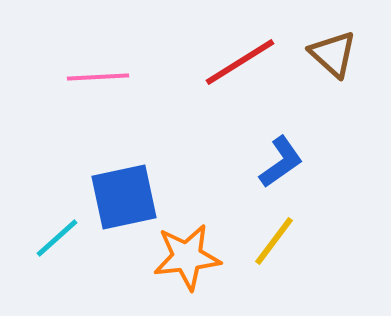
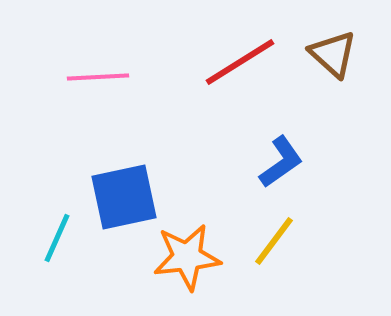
cyan line: rotated 24 degrees counterclockwise
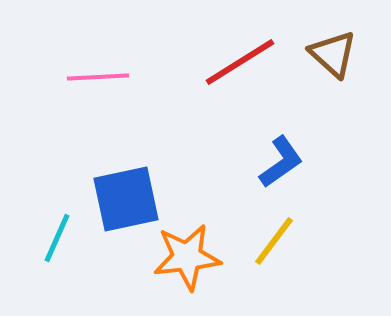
blue square: moved 2 px right, 2 px down
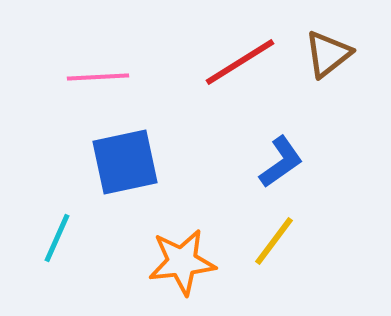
brown triangle: moved 5 px left; rotated 40 degrees clockwise
blue square: moved 1 px left, 37 px up
orange star: moved 5 px left, 5 px down
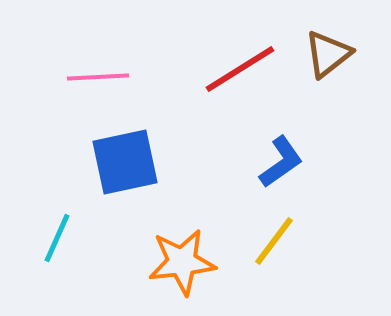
red line: moved 7 px down
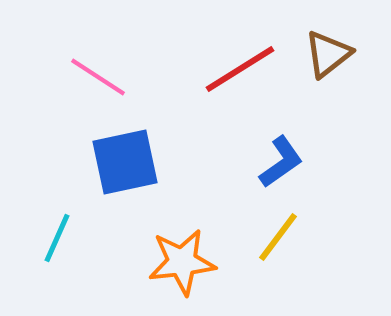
pink line: rotated 36 degrees clockwise
yellow line: moved 4 px right, 4 px up
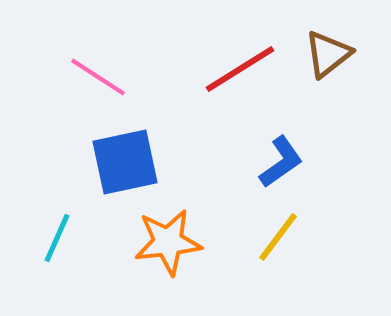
orange star: moved 14 px left, 20 px up
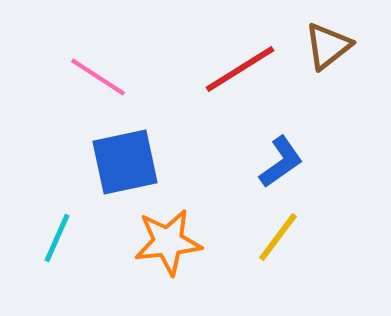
brown triangle: moved 8 px up
